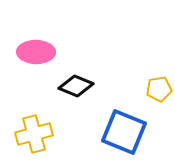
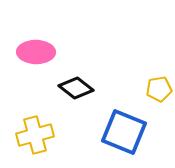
black diamond: moved 2 px down; rotated 16 degrees clockwise
yellow cross: moved 1 px right, 1 px down
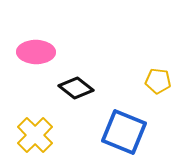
yellow pentagon: moved 1 px left, 8 px up; rotated 15 degrees clockwise
yellow cross: rotated 30 degrees counterclockwise
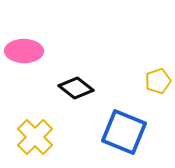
pink ellipse: moved 12 px left, 1 px up
yellow pentagon: rotated 25 degrees counterclockwise
yellow cross: moved 2 px down
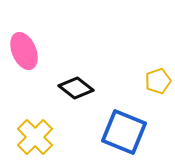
pink ellipse: rotated 66 degrees clockwise
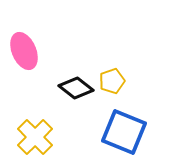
yellow pentagon: moved 46 px left
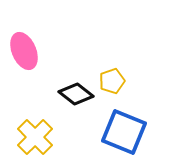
black diamond: moved 6 px down
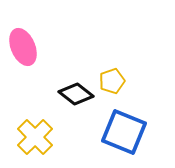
pink ellipse: moved 1 px left, 4 px up
